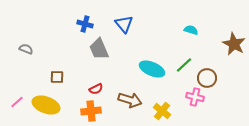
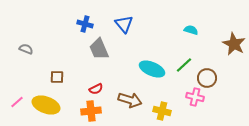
yellow cross: rotated 24 degrees counterclockwise
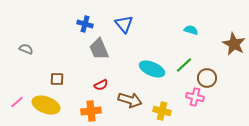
brown square: moved 2 px down
red semicircle: moved 5 px right, 4 px up
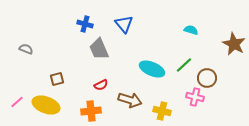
brown square: rotated 16 degrees counterclockwise
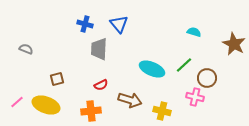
blue triangle: moved 5 px left
cyan semicircle: moved 3 px right, 2 px down
gray trapezoid: rotated 25 degrees clockwise
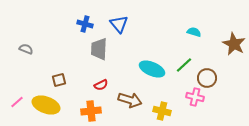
brown square: moved 2 px right, 1 px down
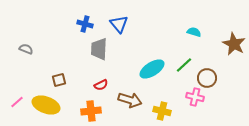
cyan ellipse: rotated 55 degrees counterclockwise
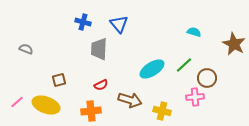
blue cross: moved 2 px left, 2 px up
pink cross: rotated 18 degrees counterclockwise
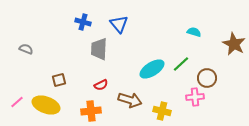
green line: moved 3 px left, 1 px up
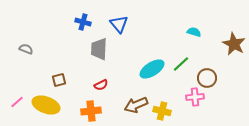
brown arrow: moved 6 px right, 5 px down; rotated 140 degrees clockwise
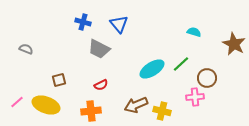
gray trapezoid: rotated 65 degrees counterclockwise
